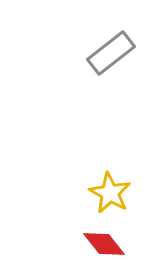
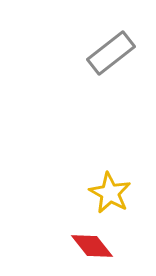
red diamond: moved 12 px left, 2 px down
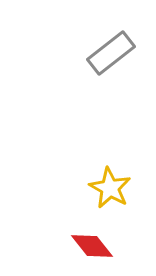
yellow star: moved 5 px up
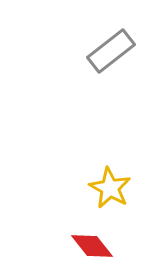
gray rectangle: moved 2 px up
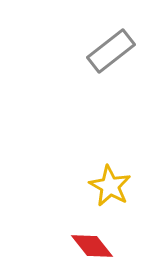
yellow star: moved 2 px up
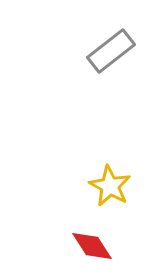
red diamond: rotated 6 degrees clockwise
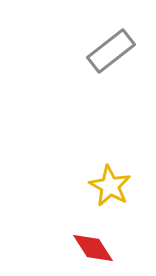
red diamond: moved 1 px right, 2 px down
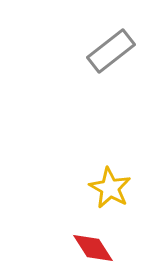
yellow star: moved 2 px down
